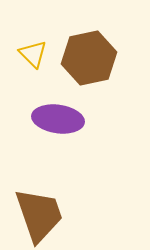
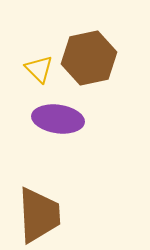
yellow triangle: moved 6 px right, 15 px down
brown trapezoid: rotated 16 degrees clockwise
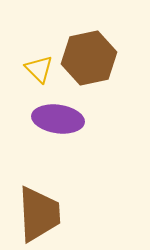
brown trapezoid: moved 1 px up
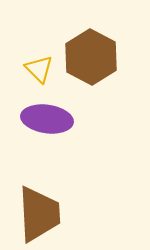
brown hexagon: moved 2 px right, 1 px up; rotated 20 degrees counterclockwise
purple ellipse: moved 11 px left
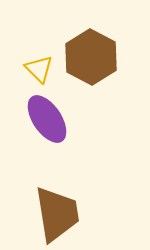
purple ellipse: rotated 48 degrees clockwise
brown trapezoid: moved 18 px right; rotated 6 degrees counterclockwise
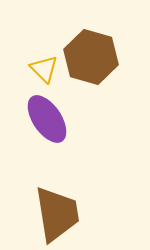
brown hexagon: rotated 12 degrees counterclockwise
yellow triangle: moved 5 px right
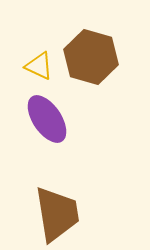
yellow triangle: moved 5 px left, 3 px up; rotated 20 degrees counterclockwise
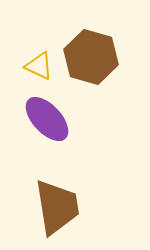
purple ellipse: rotated 9 degrees counterclockwise
brown trapezoid: moved 7 px up
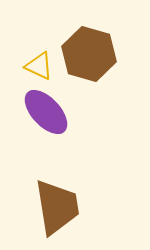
brown hexagon: moved 2 px left, 3 px up
purple ellipse: moved 1 px left, 7 px up
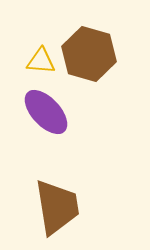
yellow triangle: moved 2 px right, 5 px up; rotated 20 degrees counterclockwise
